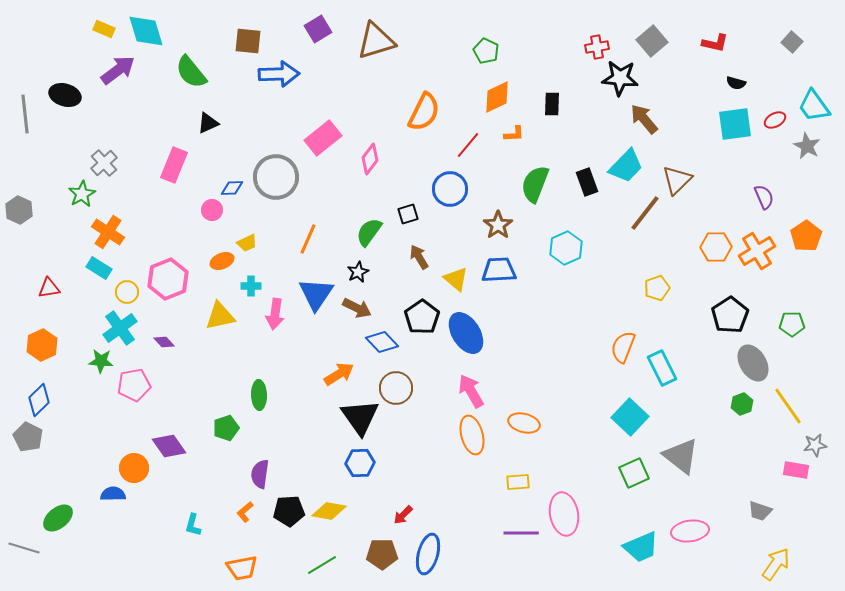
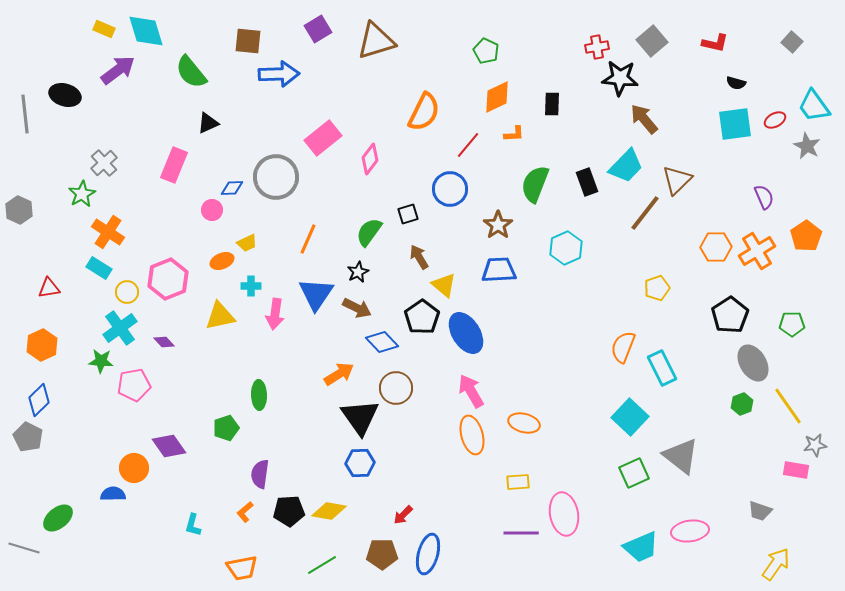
yellow triangle at (456, 279): moved 12 px left, 6 px down
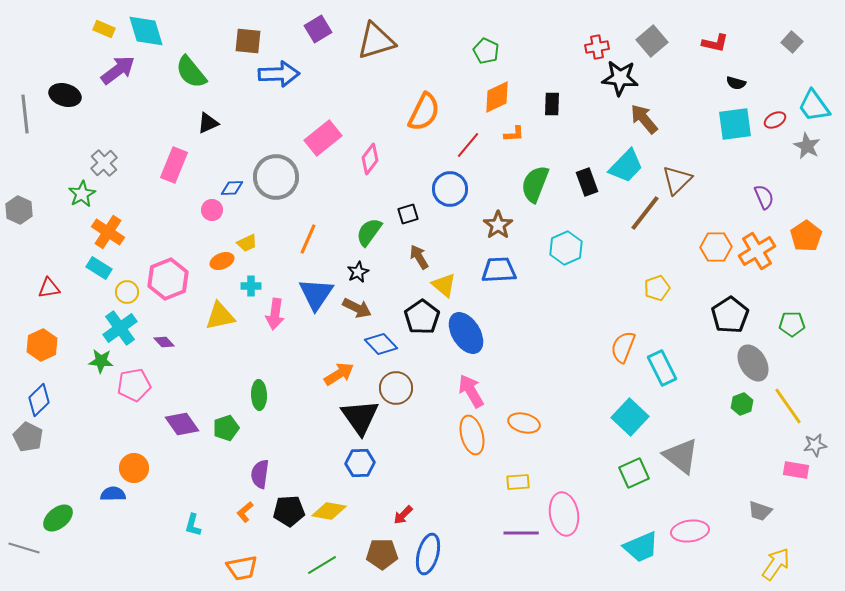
blue diamond at (382, 342): moved 1 px left, 2 px down
purple diamond at (169, 446): moved 13 px right, 22 px up
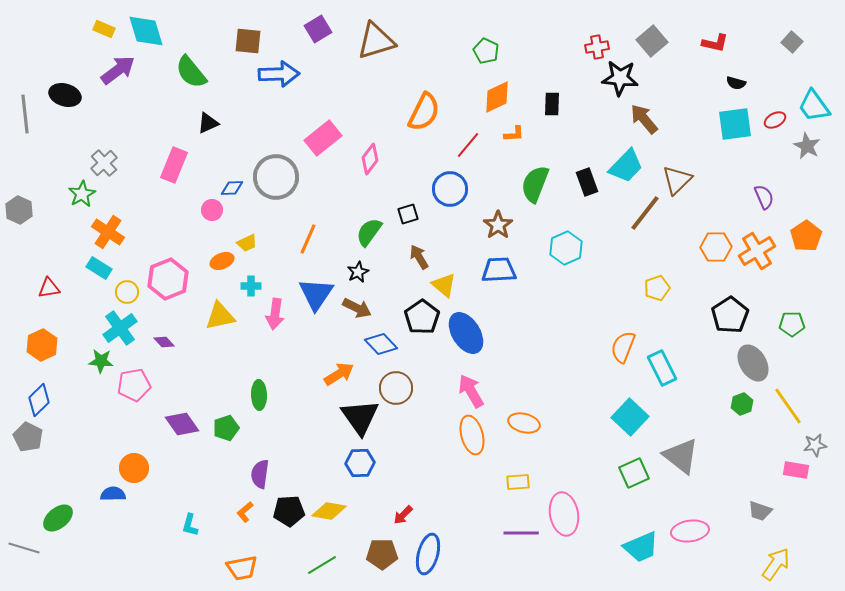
cyan L-shape at (193, 525): moved 3 px left
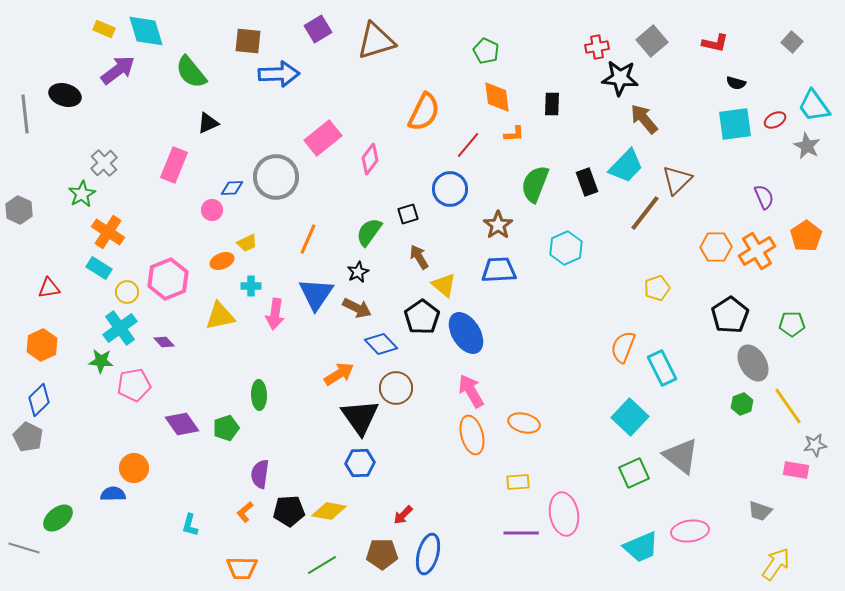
orange diamond at (497, 97): rotated 72 degrees counterclockwise
orange trapezoid at (242, 568): rotated 12 degrees clockwise
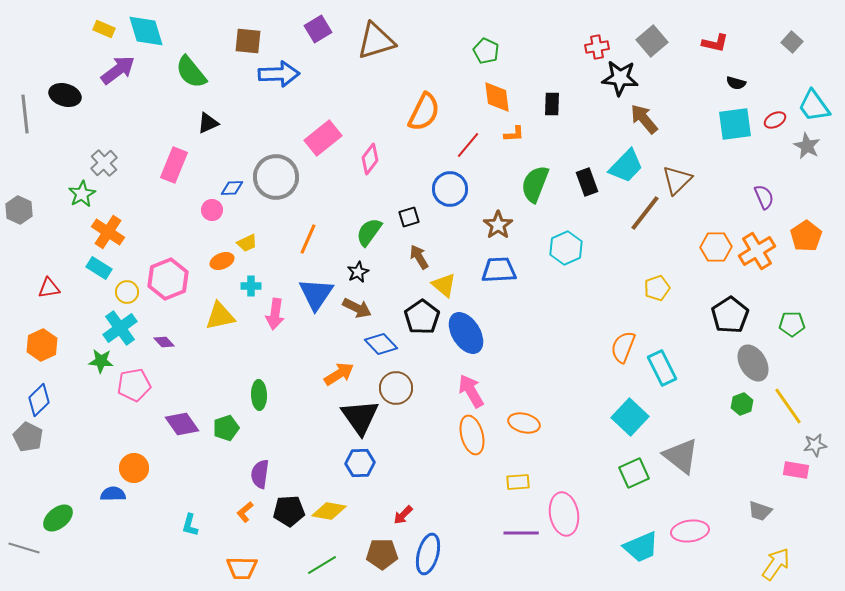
black square at (408, 214): moved 1 px right, 3 px down
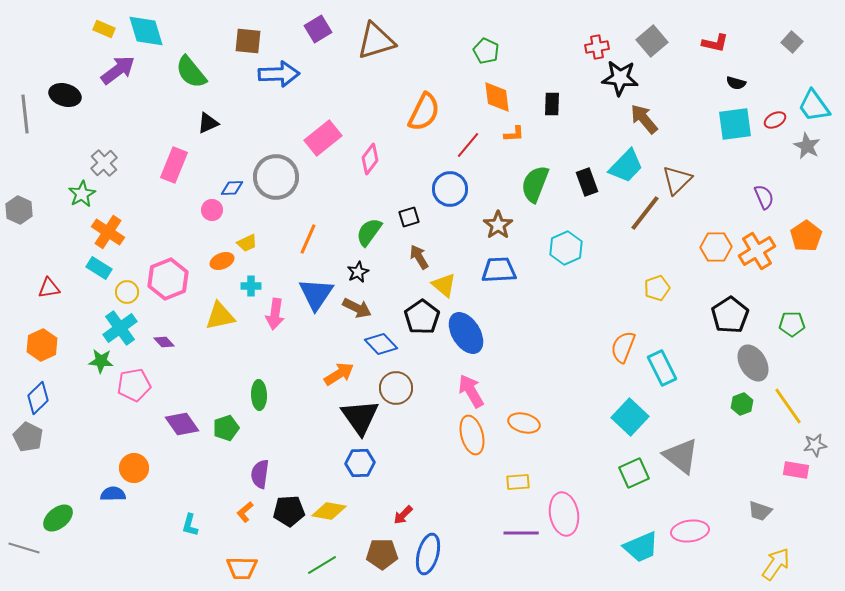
blue diamond at (39, 400): moved 1 px left, 2 px up
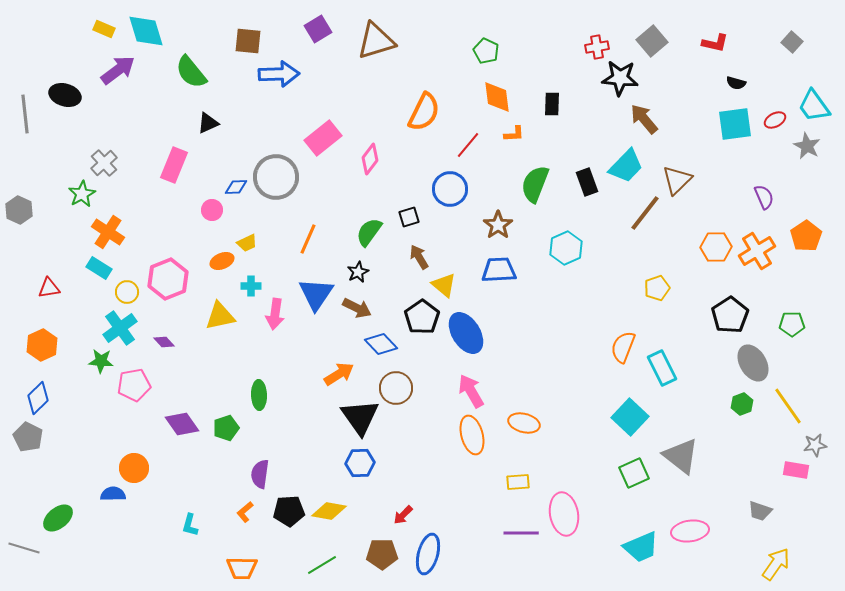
blue diamond at (232, 188): moved 4 px right, 1 px up
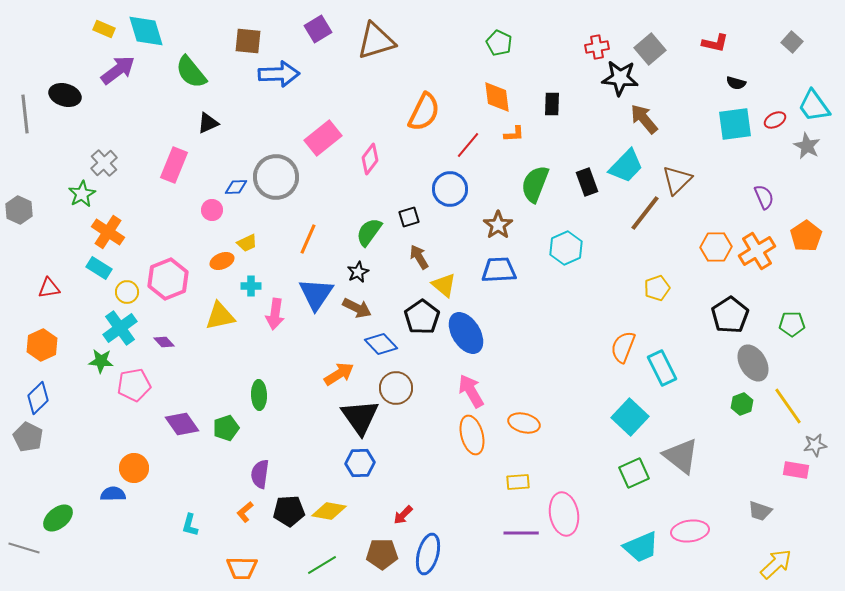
gray square at (652, 41): moved 2 px left, 8 px down
green pentagon at (486, 51): moved 13 px right, 8 px up
yellow arrow at (776, 564): rotated 12 degrees clockwise
